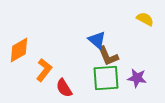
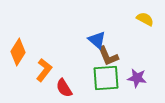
orange diamond: moved 1 px left, 2 px down; rotated 28 degrees counterclockwise
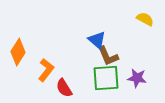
orange L-shape: moved 2 px right
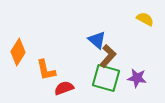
brown L-shape: rotated 115 degrees counterclockwise
orange L-shape: rotated 130 degrees clockwise
green square: rotated 20 degrees clockwise
red semicircle: rotated 102 degrees clockwise
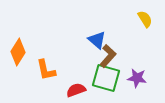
yellow semicircle: rotated 30 degrees clockwise
red semicircle: moved 12 px right, 2 px down
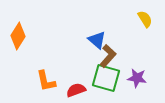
orange diamond: moved 16 px up
orange L-shape: moved 11 px down
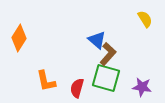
orange diamond: moved 1 px right, 2 px down
brown L-shape: moved 2 px up
purple star: moved 5 px right, 9 px down
red semicircle: moved 1 px right, 2 px up; rotated 54 degrees counterclockwise
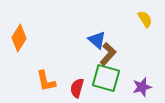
purple star: rotated 24 degrees counterclockwise
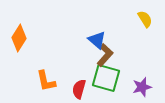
brown L-shape: moved 3 px left, 1 px down
red semicircle: moved 2 px right, 1 px down
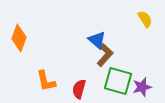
orange diamond: rotated 12 degrees counterclockwise
green square: moved 12 px right, 3 px down
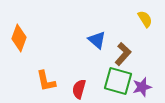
brown L-shape: moved 18 px right, 1 px up
